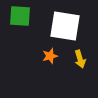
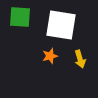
green square: moved 1 px down
white square: moved 4 px left, 1 px up
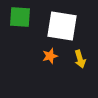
white square: moved 1 px right, 1 px down
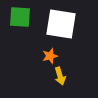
white square: moved 1 px left, 2 px up
yellow arrow: moved 20 px left, 17 px down
